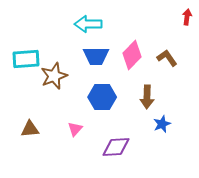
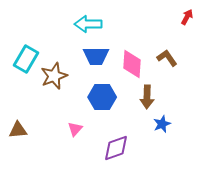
red arrow: rotated 21 degrees clockwise
pink diamond: moved 9 px down; rotated 40 degrees counterclockwise
cyan rectangle: rotated 56 degrees counterclockwise
brown triangle: moved 12 px left, 1 px down
purple diamond: moved 1 px down; rotated 16 degrees counterclockwise
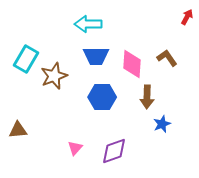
pink triangle: moved 19 px down
purple diamond: moved 2 px left, 3 px down
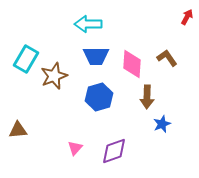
blue hexagon: moved 3 px left; rotated 16 degrees counterclockwise
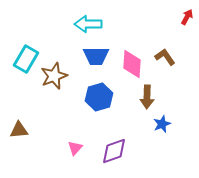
brown L-shape: moved 2 px left, 1 px up
brown triangle: moved 1 px right
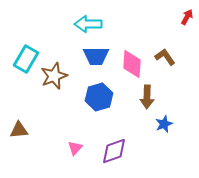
blue star: moved 2 px right
